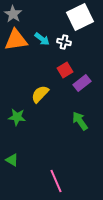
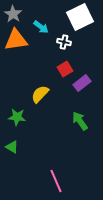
cyan arrow: moved 1 px left, 12 px up
red square: moved 1 px up
green triangle: moved 13 px up
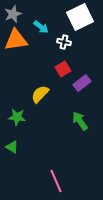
gray star: rotated 18 degrees clockwise
red square: moved 2 px left
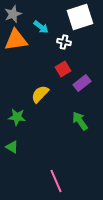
white square: rotated 8 degrees clockwise
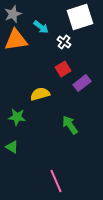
white cross: rotated 24 degrees clockwise
yellow semicircle: rotated 30 degrees clockwise
green arrow: moved 10 px left, 4 px down
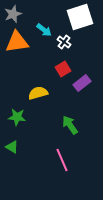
cyan arrow: moved 3 px right, 3 px down
orange triangle: moved 1 px right, 2 px down
yellow semicircle: moved 2 px left, 1 px up
pink line: moved 6 px right, 21 px up
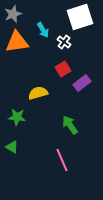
cyan arrow: moved 1 px left; rotated 21 degrees clockwise
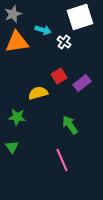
cyan arrow: rotated 42 degrees counterclockwise
red square: moved 4 px left, 7 px down
green triangle: rotated 24 degrees clockwise
